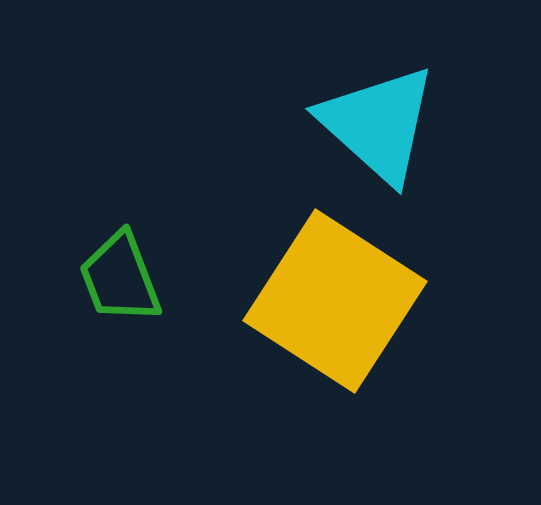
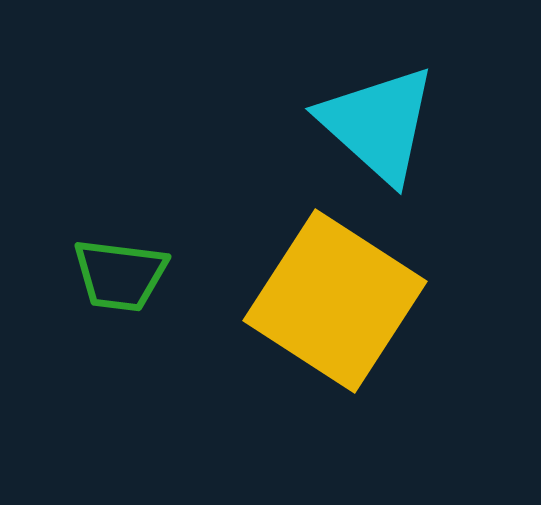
green trapezoid: moved 3 px up; rotated 62 degrees counterclockwise
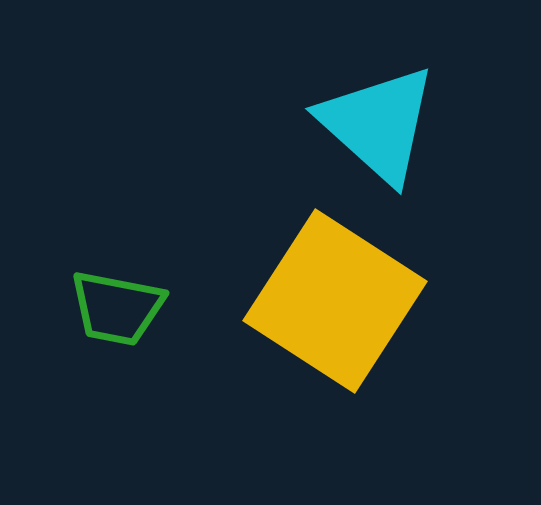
green trapezoid: moved 3 px left, 33 px down; rotated 4 degrees clockwise
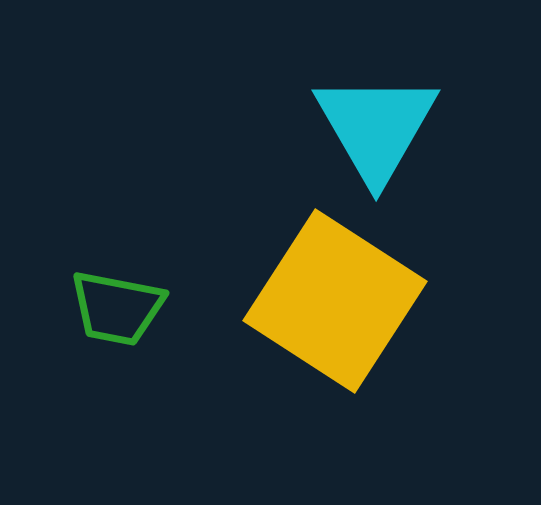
cyan triangle: moved 2 px left, 3 px down; rotated 18 degrees clockwise
